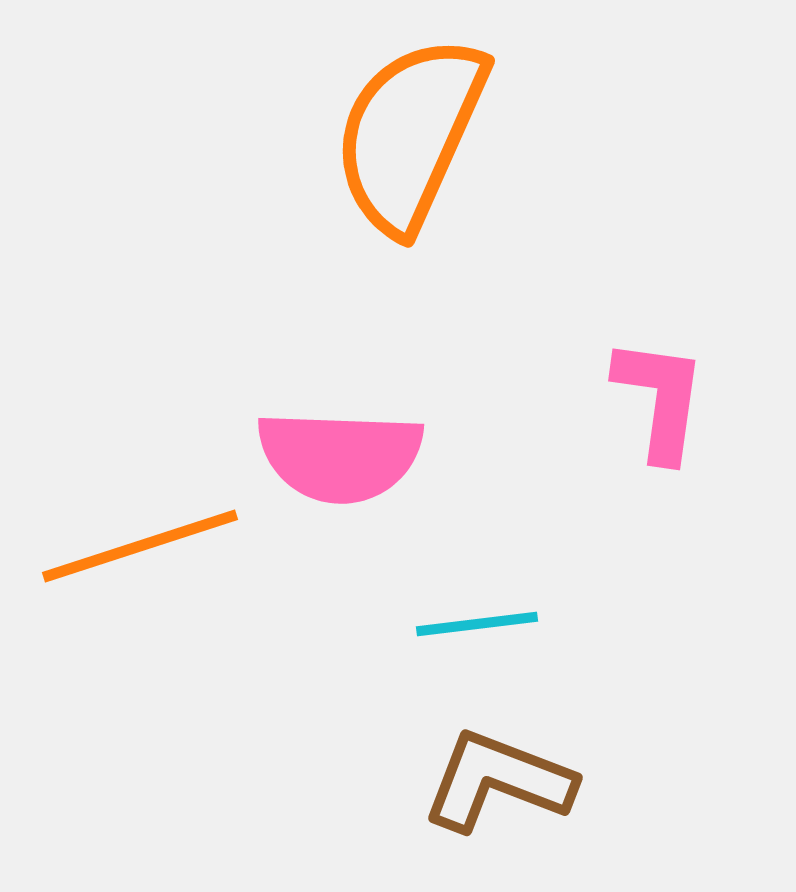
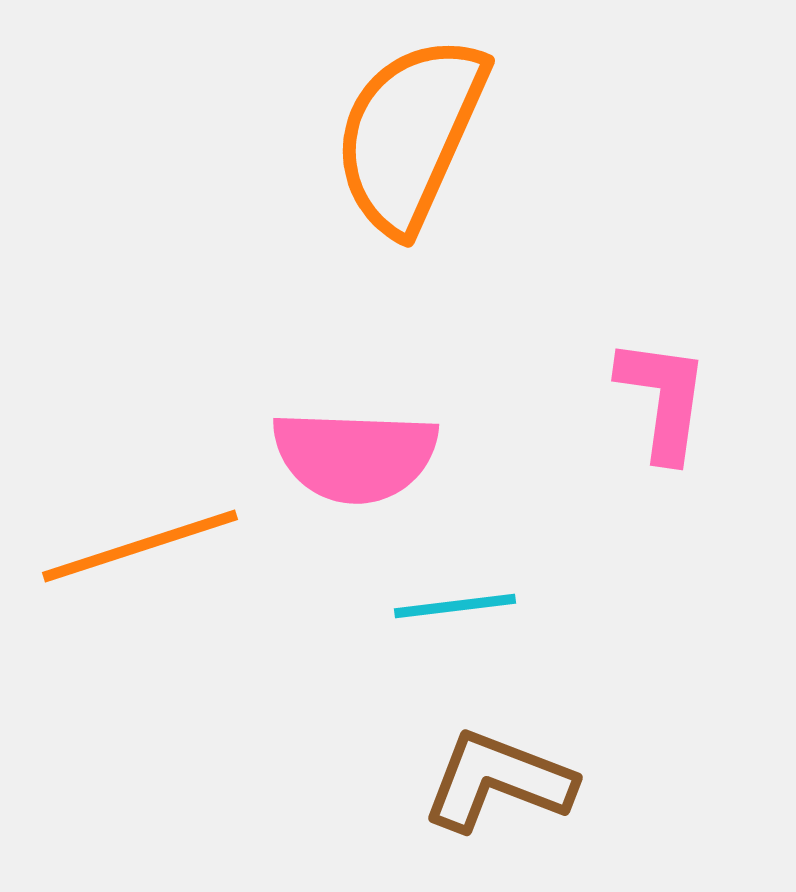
pink L-shape: moved 3 px right
pink semicircle: moved 15 px right
cyan line: moved 22 px left, 18 px up
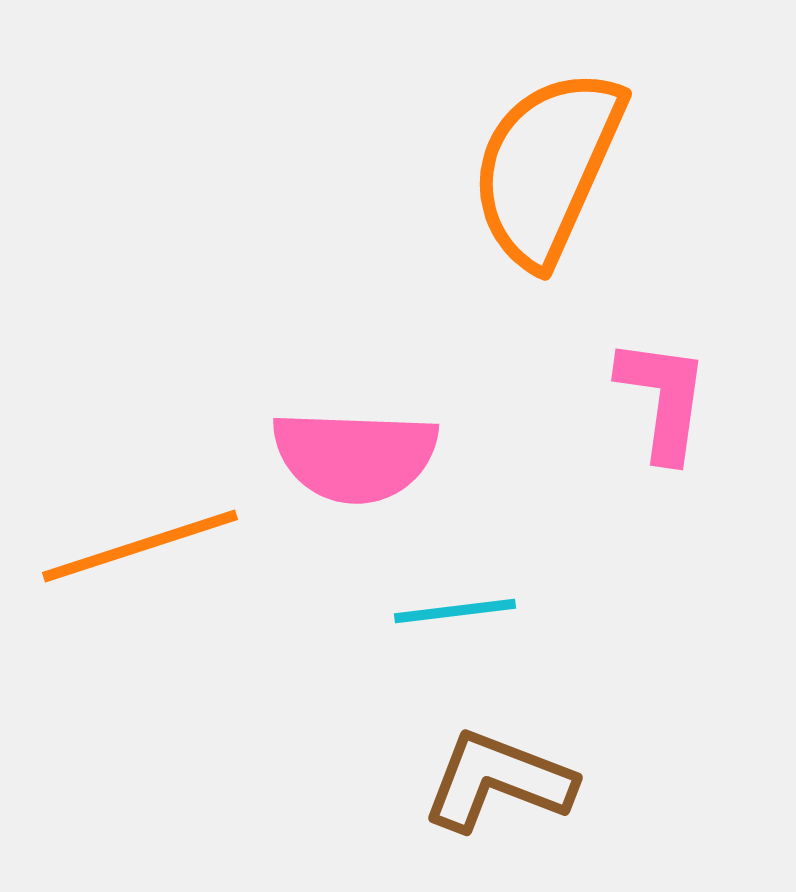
orange semicircle: moved 137 px right, 33 px down
cyan line: moved 5 px down
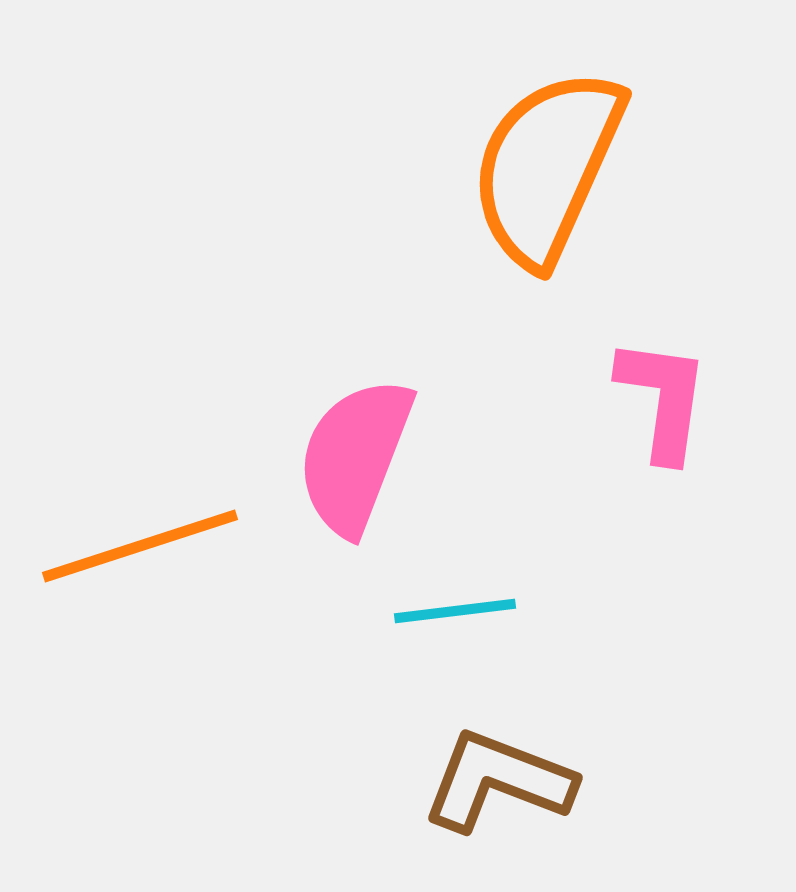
pink semicircle: rotated 109 degrees clockwise
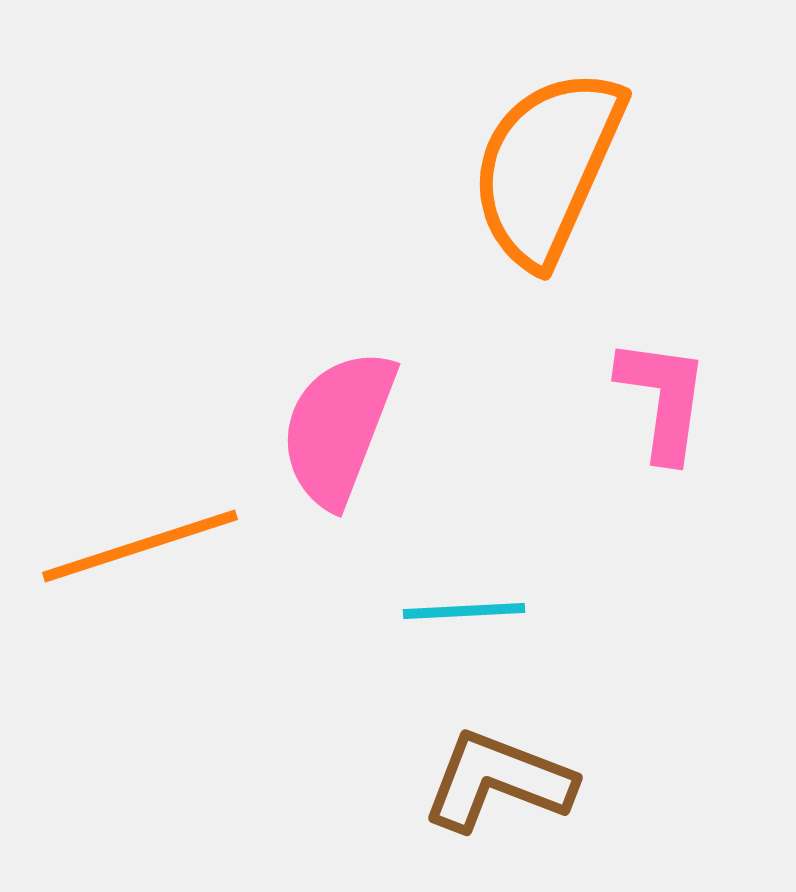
pink semicircle: moved 17 px left, 28 px up
cyan line: moved 9 px right; rotated 4 degrees clockwise
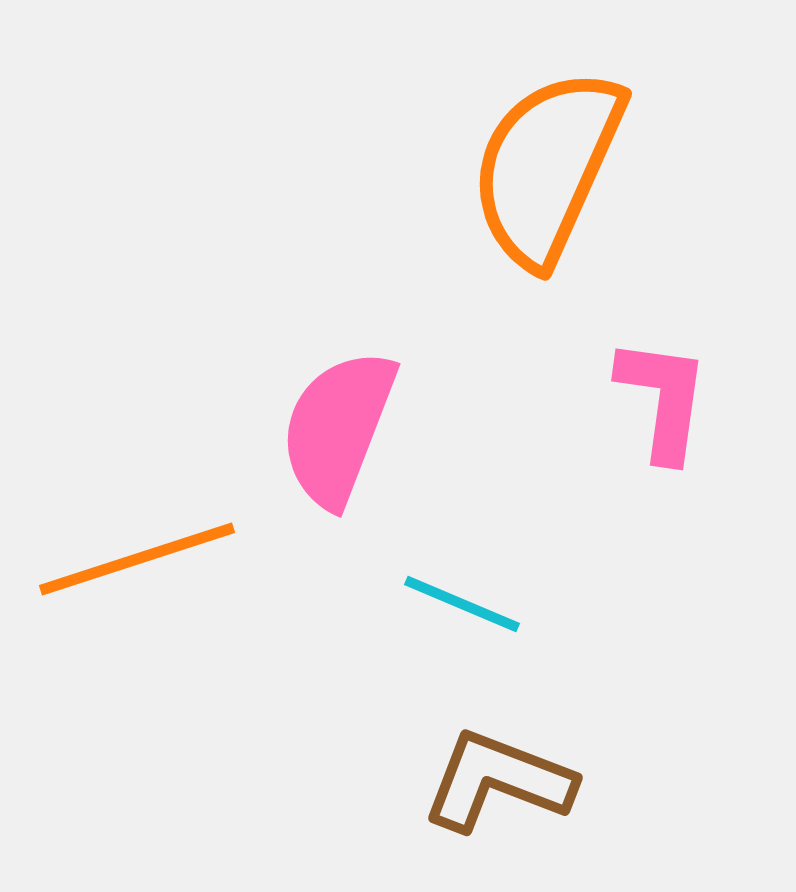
orange line: moved 3 px left, 13 px down
cyan line: moved 2 px left, 7 px up; rotated 26 degrees clockwise
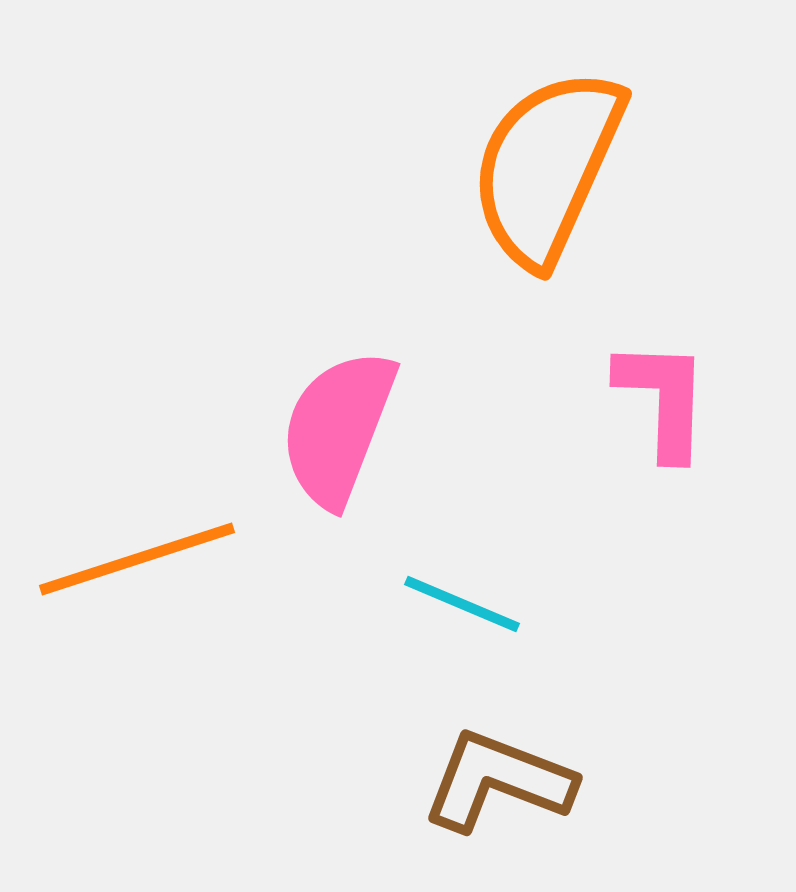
pink L-shape: rotated 6 degrees counterclockwise
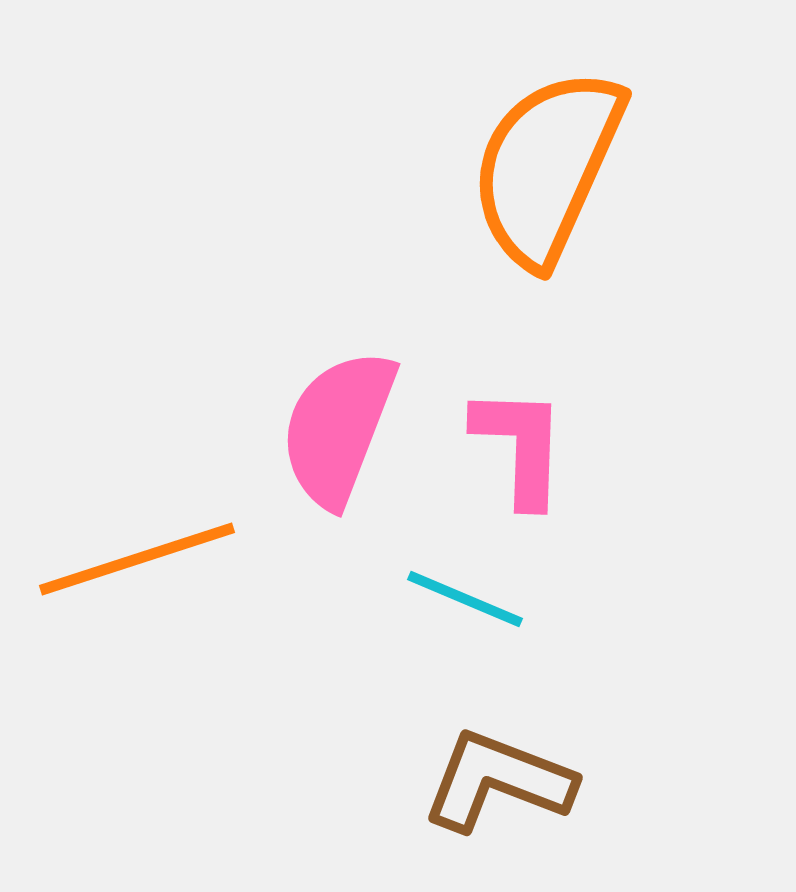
pink L-shape: moved 143 px left, 47 px down
cyan line: moved 3 px right, 5 px up
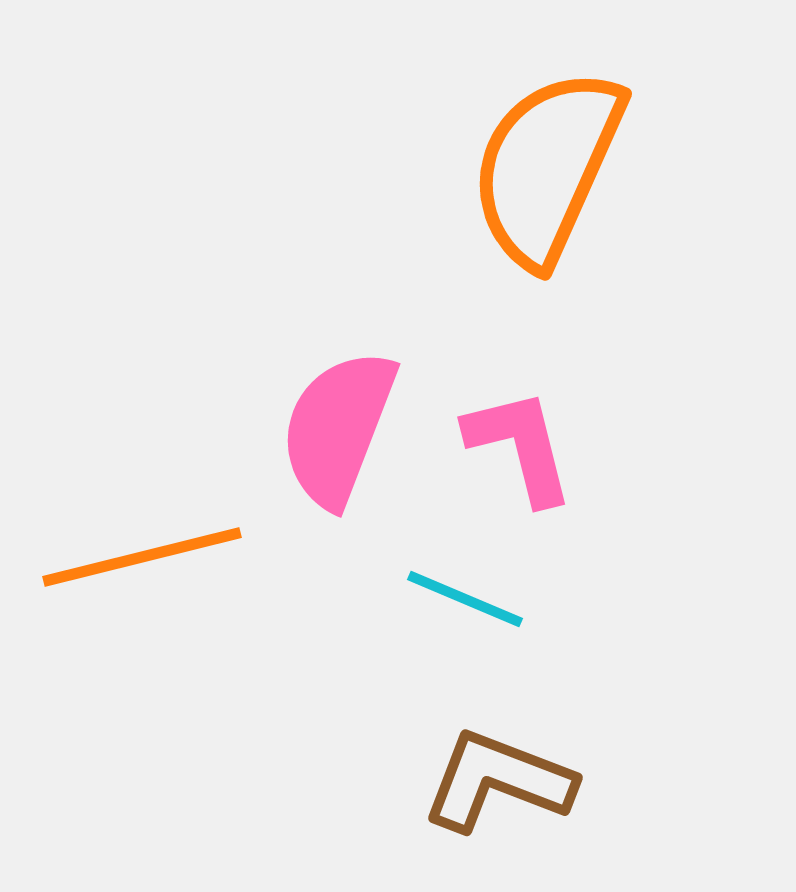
pink L-shape: rotated 16 degrees counterclockwise
orange line: moved 5 px right, 2 px up; rotated 4 degrees clockwise
